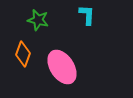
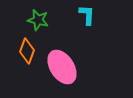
orange diamond: moved 4 px right, 3 px up
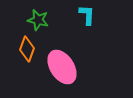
orange diamond: moved 2 px up
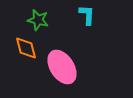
orange diamond: moved 1 px left, 1 px up; rotated 35 degrees counterclockwise
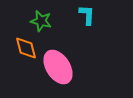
green star: moved 3 px right, 1 px down
pink ellipse: moved 4 px left
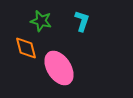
cyan L-shape: moved 5 px left, 6 px down; rotated 15 degrees clockwise
pink ellipse: moved 1 px right, 1 px down
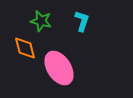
orange diamond: moved 1 px left
